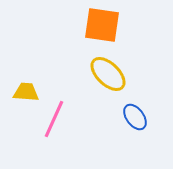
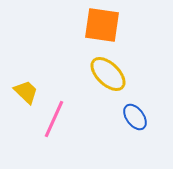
yellow trapezoid: rotated 40 degrees clockwise
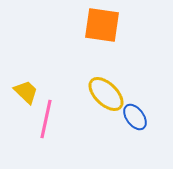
yellow ellipse: moved 2 px left, 20 px down
pink line: moved 8 px left; rotated 12 degrees counterclockwise
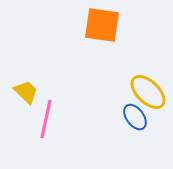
yellow ellipse: moved 42 px right, 2 px up
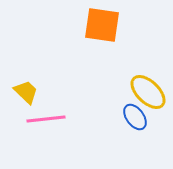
pink line: rotated 72 degrees clockwise
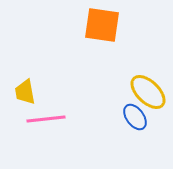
yellow trapezoid: moved 1 px left; rotated 144 degrees counterclockwise
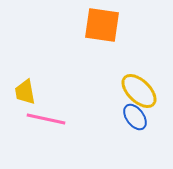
yellow ellipse: moved 9 px left, 1 px up
pink line: rotated 18 degrees clockwise
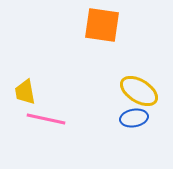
yellow ellipse: rotated 12 degrees counterclockwise
blue ellipse: moved 1 px left, 1 px down; rotated 64 degrees counterclockwise
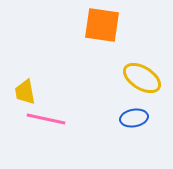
yellow ellipse: moved 3 px right, 13 px up
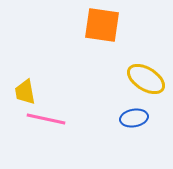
yellow ellipse: moved 4 px right, 1 px down
